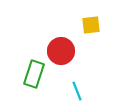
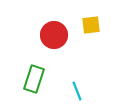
red circle: moved 7 px left, 16 px up
green rectangle: moved 5 px down
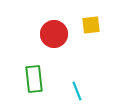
red circle: moved 1 px up
green rectangle: rotated 24 degrees counterclockwise
